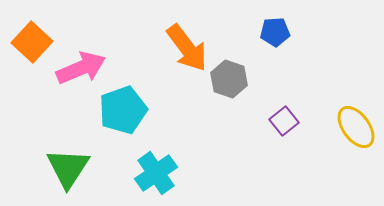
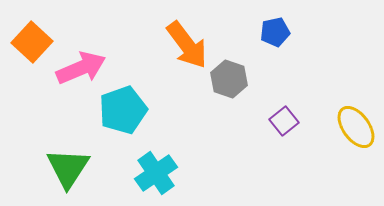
blue pentagon: rotated 8 degrees counterclockwise
orange arrow: moved 3 px up
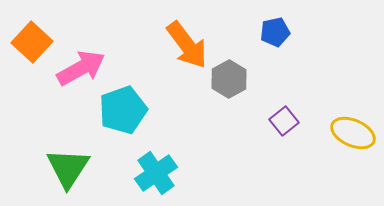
pink arrow: rotated 6 degrees counterclockwise
gray hexagon: rotated 12 degrees clockwise
yellow ellipse: moved 3 px left, 6 px down; rotated 30 degrees counterclockwise
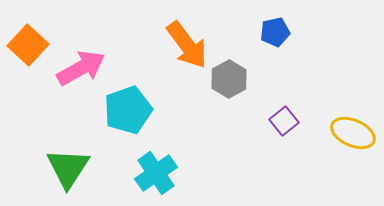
orange square: moved 4 px left, 3 px down
cyan pentagon: moved 5 px right
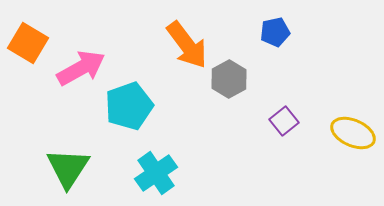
orange square: moved 2 px up; rotated 12 degrees counterclockwise
cyan pentagon: moved 1 px right, 4 px up
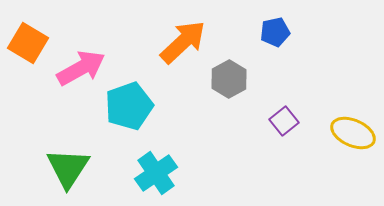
orange arrow: moved 4 px left, 3 px up; rotated 96 degrees counterclockwise
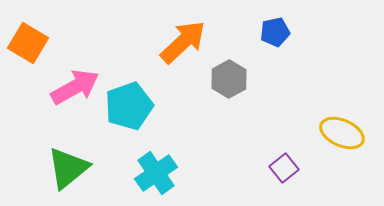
pink arrow: moved 6 px left, 19 px down
purple square: moved 47 px down
yellow ellipse: moved 11 px left
green triangle: rotated 18 degrees clockwise
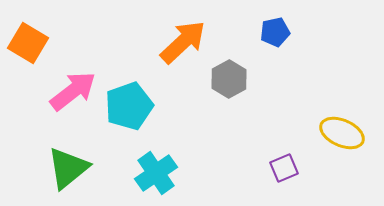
pink arrow: moved 2 px left, 4 px down; rotated 9 degrees counterclockwise
purple square: rotated 16 degrees clockwise
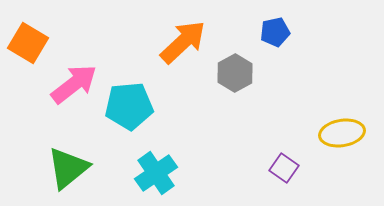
gray hexagon: moved 6 px right, 6 px up
pink arrow: moved 1 px right, 7 px up
cyan pentagon: rotated 15 degrees clockwise
yellow ellipse: rotated 33 degrees counterclockwise
purple square: rotated 32 degrees counterclockwise
